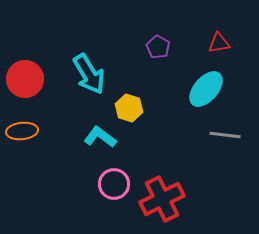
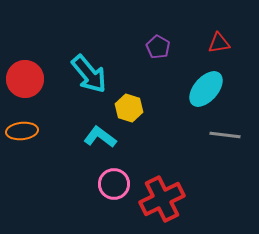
cyan arrow: rotated 9 degrees counterclockwise
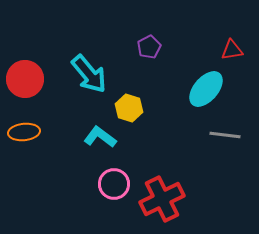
red triangle: moved 13 px right, 7 px down
purple pentagon: moved 9 px left; rotated 15 degrees clockwise
orange ellipse: moved 2 px right, 1 px down
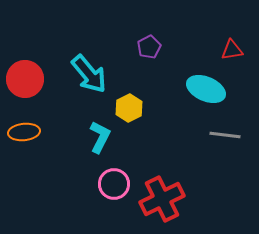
cyan ellipse: rotated 72 degrees clockwise
yellow hexagon: rotated 16 degrees clockwise
cyan L-shape: rotated 80 degrees clockwise
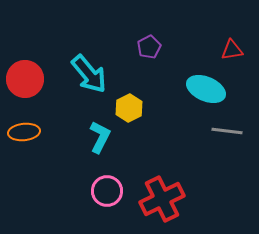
gray line: moved 2 px right, 4 px up
pink circle: moved 7 px left, 7 px down
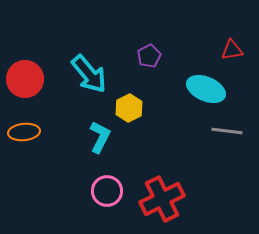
purple pentagon: moved 9 px down
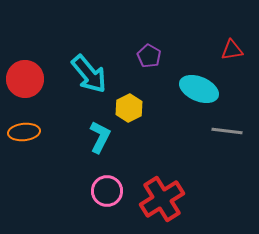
purple pentagon: rotated 15 degrees counterclockwise
cyan ellipse: moved 7 px left
red cross: rotated 6 degrees counterclockwise
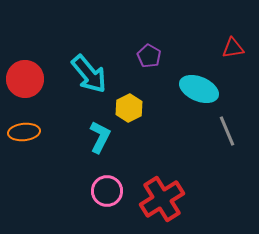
red triangle: moved 1 px right, 2 px up
gray line: rotated 60 degrees clockwise
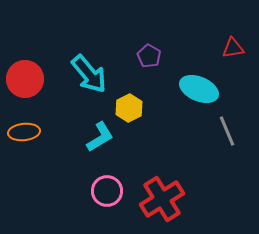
cyan L-shape: rotated 32 degrees clockwise
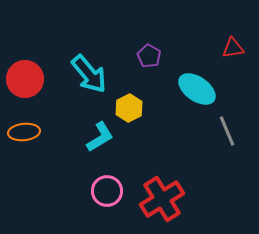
cyan ellipse: moved 2 px left; rotated 12 degrees clockwise
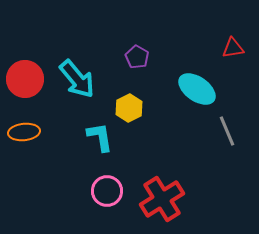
purple pentagon: moved 12 px left, 1 px down
cyan arrow: moved 12 px left, 5 px down
cyan L-shape: rotated 68 degrees counterclockwise
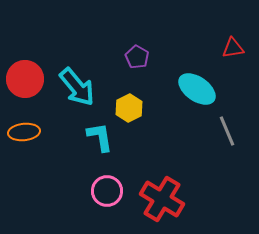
cyan arrow: moved 8 px down
red cross: rotated 27 degrees counterclockwise
